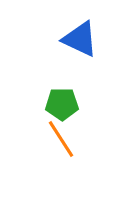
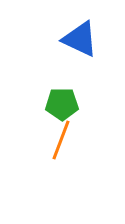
orange line: moved 1 px down; rotated 54 degrees clockwise
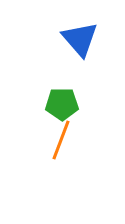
blue triangle: rotated 24 degrees clockwise
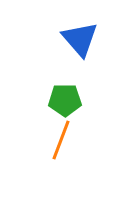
green pentagon: moved 3 px right, 4 px up
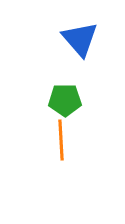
orange line: rotated 24 degrees counterclockwise
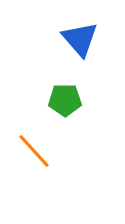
orange line: moved 27 px left, 11 px down; rotated 39 degrees counterclockwise
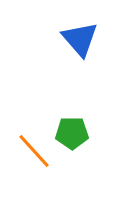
green pentagon: moved 7 px right, 33 px down
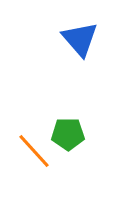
green pentagon: moved 4 px left, 1 px down
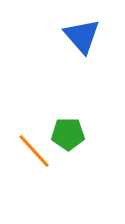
blue triangle: moved 2 px right, 3 px up
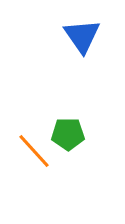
blue triangle: rotated 6 degrees clockwise
